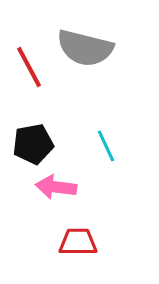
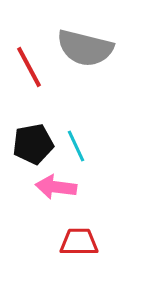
cyan line: moved 30 px left
red trapezoid: moved 1 px right
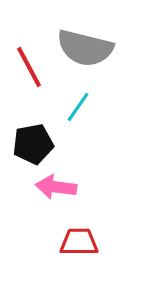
cyan line: moved 2 px right, 39 px up; rotated 60 degrees clockwise
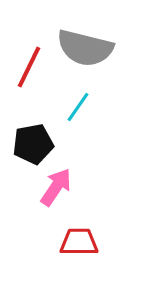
red line: rotated 54 degrees clockwise
pink arrow: rotated 117 degrees clockwise
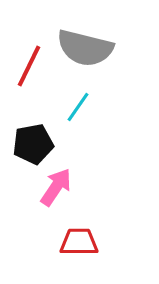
red line: moved 1 px up
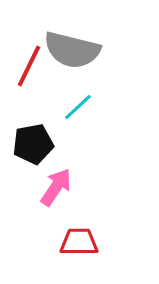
gray semicircle: moved 13 px left, 2 px down
cyan line: rotated 12 degrees clockwise
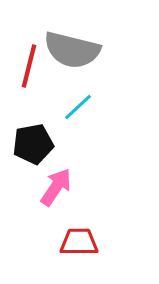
red line: rotated 12 degrees counterclockwise
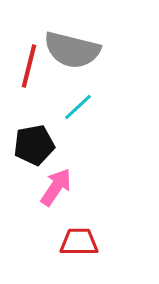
black pentagon: moved 1 px right, 1 px down
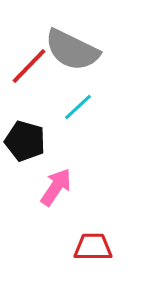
gray semicircle: rotated 12 degrees clockwise
red line: rotated 30 degrees clockwise
black pentagon: moved 9 px left, 4 px up; rotated 27 degrees clockwise
red trapezoid: moved 14 px right, 5 px down
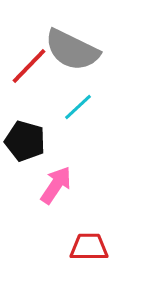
pink arrow: moved 2 px up
red trapezoid: moved 4 px left
